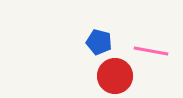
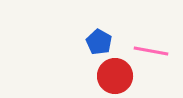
blue pentagon: rotated 15 degrees clockwise
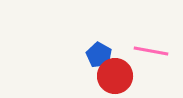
blue pentagon: moved 13 px down
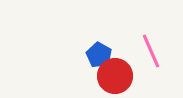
pink line: rotated 56 degrees clockwise
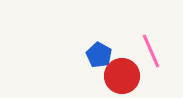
red circle: moved 7 px right
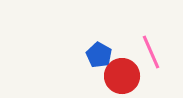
pink line: moved 1 px down
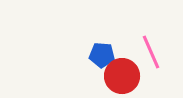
blue pentagon: moved 3 px right; rotated 25 degrees counterclockwise
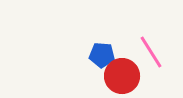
pink line: rotated 8 degrees counterclockwise
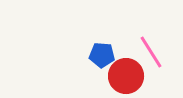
red circle: moved 4 px right
